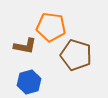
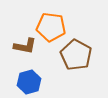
brown pentagon: rotated 12 degrees clockwise
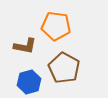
orange pentagon: moved 5 px right, 1 px up
brown pentagon: moved 12 px left, 13 px down
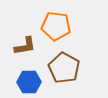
brown L-shape: rotated 20 degrees counterclockwise
blue hexagon: rotated 15 degrees clockwise
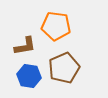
brown pentagon: rotated 20 degrees clockwise
blue hexagon: moved 6 px up; rotated 10 degrees clockwise
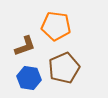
brown L-shape: rotated 10 degrees counterclockwise
blue hexagon: moved 2 px down
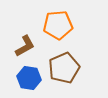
orange pentagon: moved 2 px right, 1 px up; rotated 12 degrees counterclockwise
brown L-shape: rotated 10 degrees counterclockwise
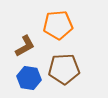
brown pentagon: moved 1 px down; rotated 20 degrees clockwise
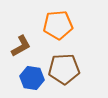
brown L-shape: moved 4 px left
blue hexagon: moved 3 px right
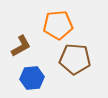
brown pentagon: moved 11 px right, 10 px up; rotated 8 degrees clockwise
blue hexagon: rotated 15 degrees counterclockwise
